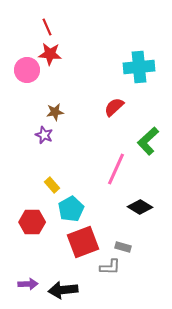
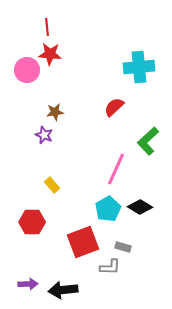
red line: rotated 18 degrees clockwise
cyan pentagon: moved 37 px right
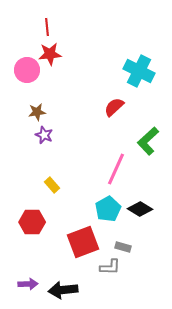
red star: rotated 10 degrees counterclockwise
cyan cross: moved 4 px down; rotated 32 degrees clockwise
brown star: moved 18 px left
black diamond: moved 2 px down
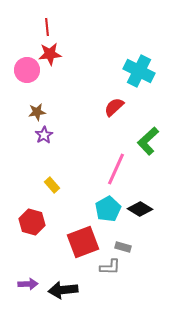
purple star: rotated 18 degrees clockwise
red hexagon: rotated 15 degrees clockwise
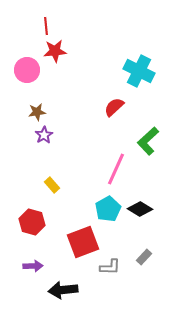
red line: moved 1 px left, 1 px up
red star: moved 5 px right, 3 px up
gray rectangle: moved 21 px right, 10 px down; rotated 63 degrees counterclockwise
purple arrow: moved 5 px right, 18 px up
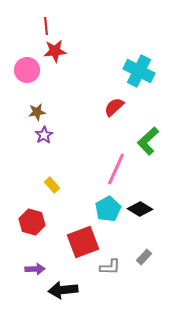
purple arrow: moved 2 px right, 3 px down
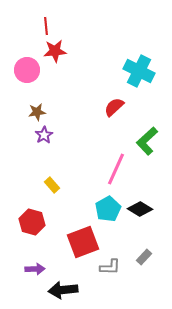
green L-shape: moved 1 px left
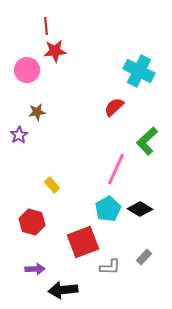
purple star: moved 25 px left
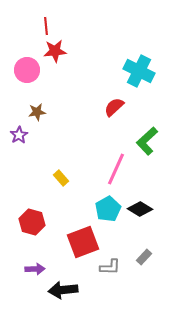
yellow rectangle: moved 9 px right, 7 px up
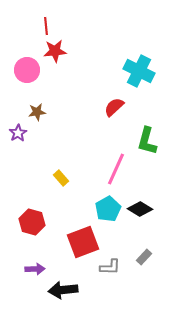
purple star: moved 1 px left, 2 px up
green L-shape: rotated 32 degrees counterclockwise
